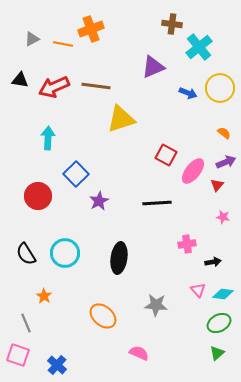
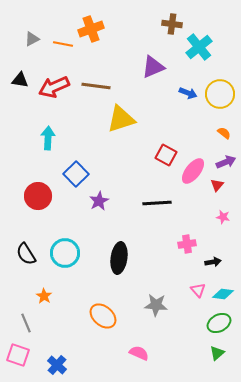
yellow circle: moved 6 px down
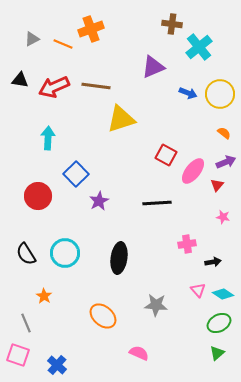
orange line: rotated 12 degrees clockwise
cyan diamond: rotated 25 degrees clockwise
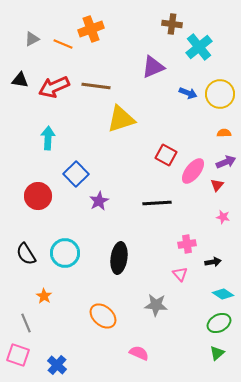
orange semicircle: rotated 40 degrees counterclockwise
pink triangle: moved 18 px left, 16 px up
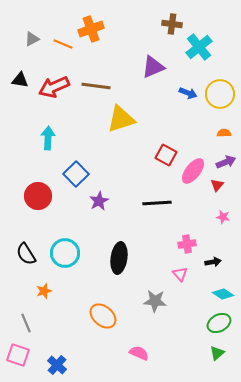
orange star: moved 5 px up; rotated 21 degrees clockwise
gray star: moved 1 px left, 4 px up
